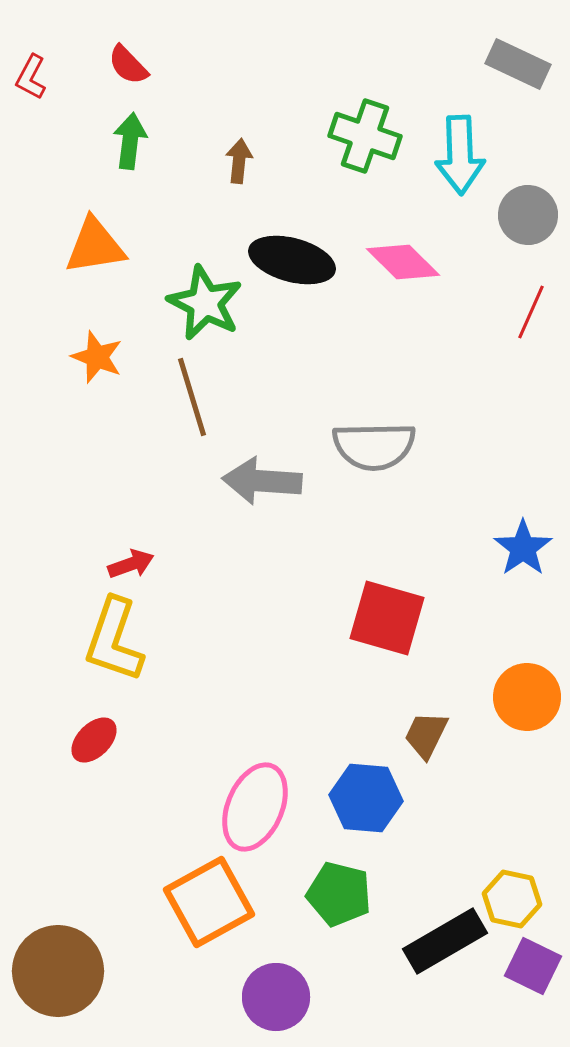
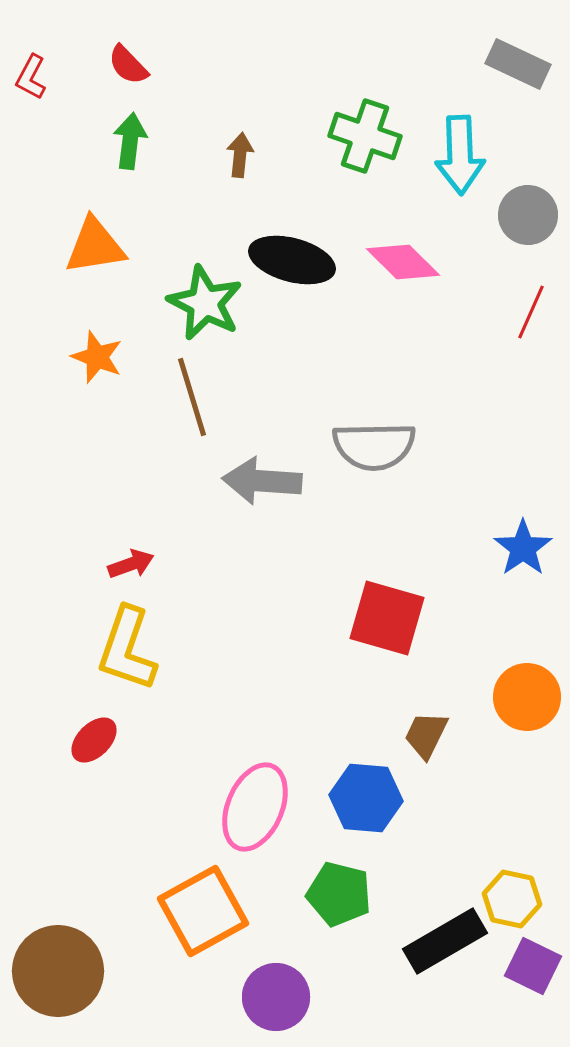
brown arrow: moved 1 px right, 6 px up
yellow L-shape: moved 13 px right, 9 px down
orange square: moved 6 px left, 9 px down
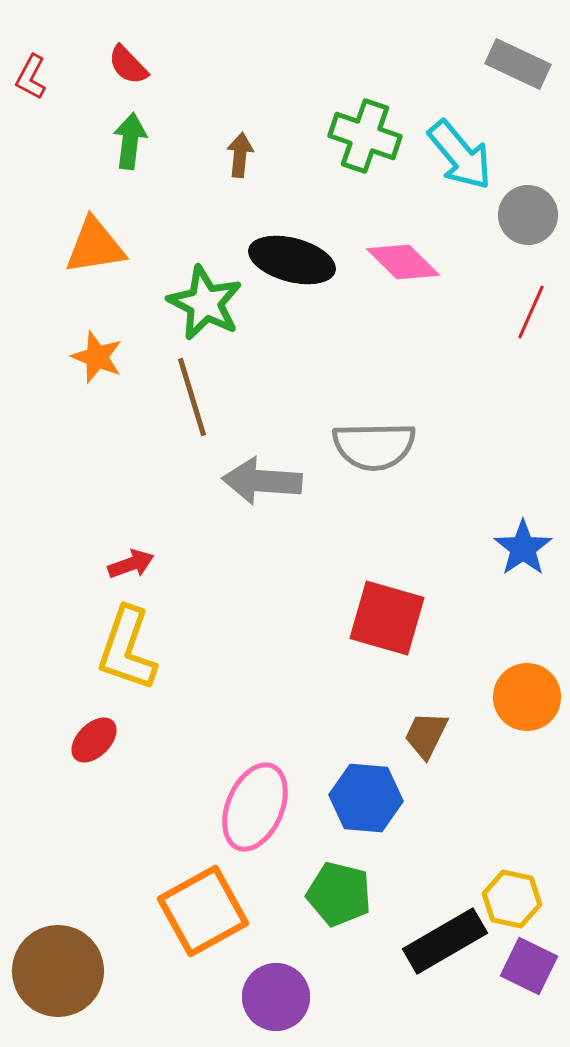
cyan arrow: rotated 38 degrees counterclockwise
purple square: moved 4 px left
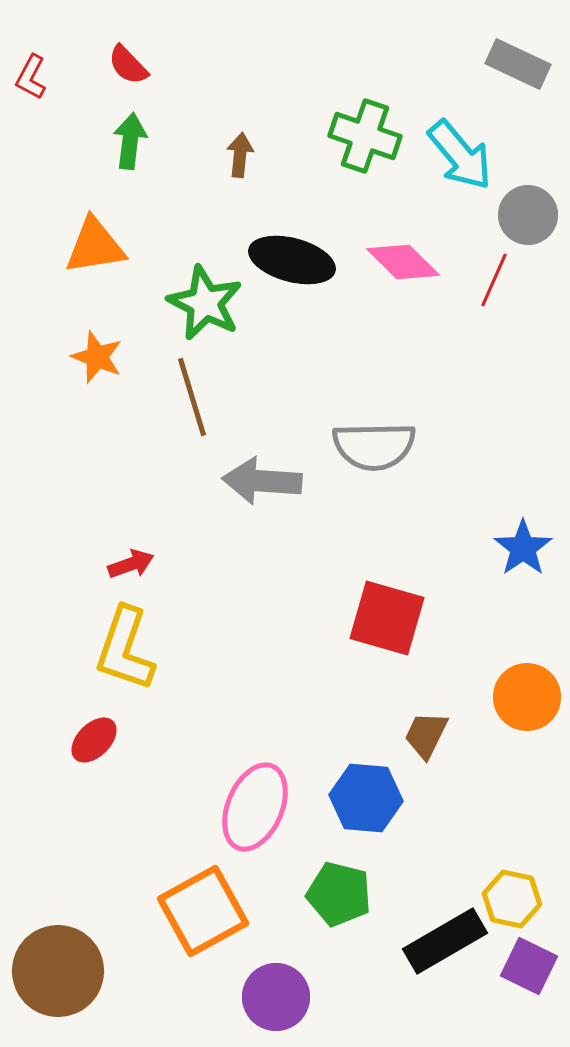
red line: moved 37 px left, 32 px up
yellow L-shape: moved 2 px left
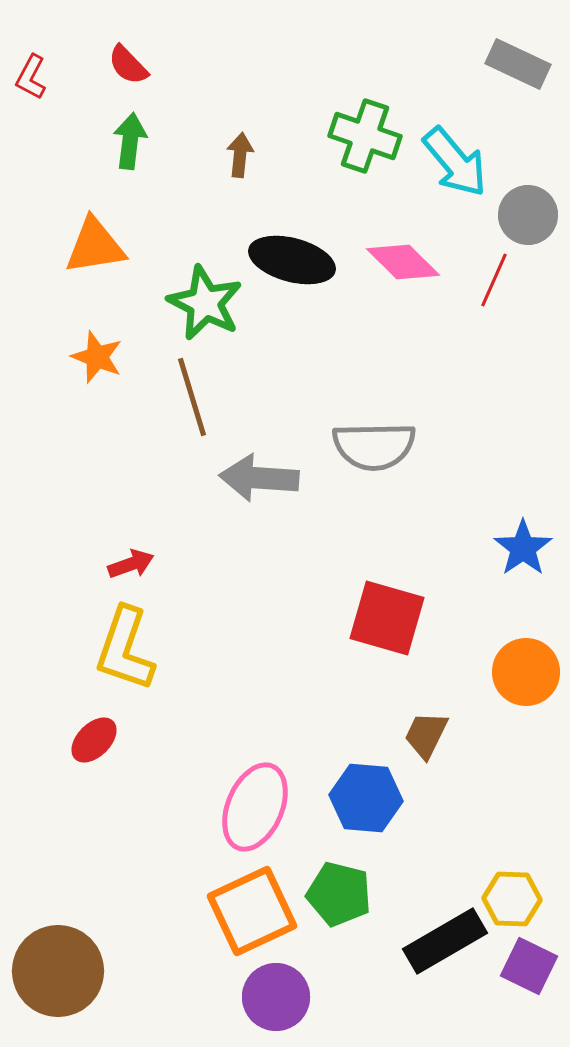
cyan arrow: moved 5 px left, 7 px down
gray arrow: moved 3 px left, 3 px up
orange circle: moved 1 px left, 25 px up
yellow hexagon: rotated 10 degrees counterclockwise
orange square: moved 49 px right; rotated 4 degrees clockwise
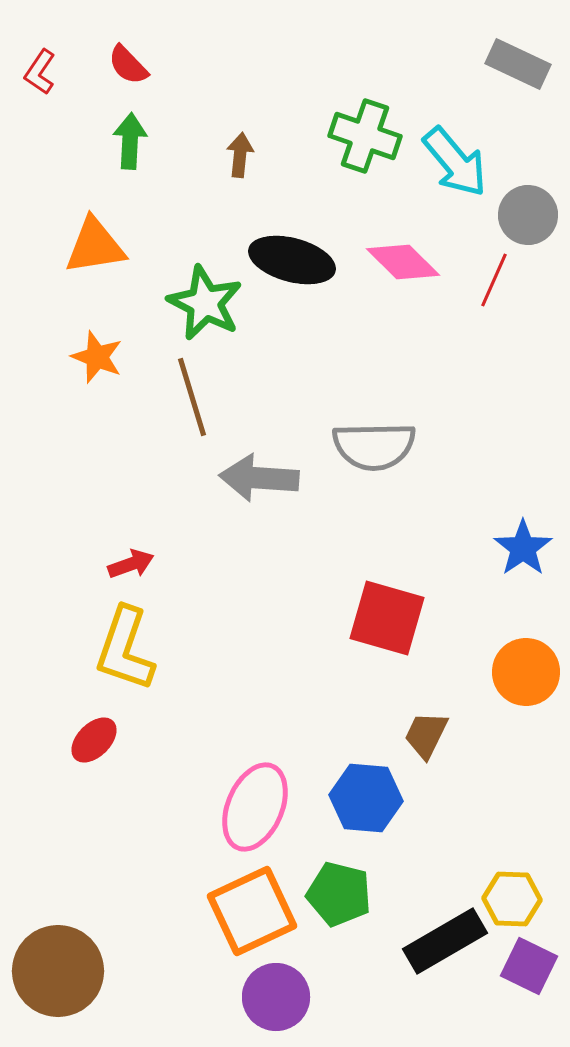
red L-shape: moved 9 px right, 5 px up; rotated 6 degrees clockwise
green arrow: rotated 4 degrees counterclockwise
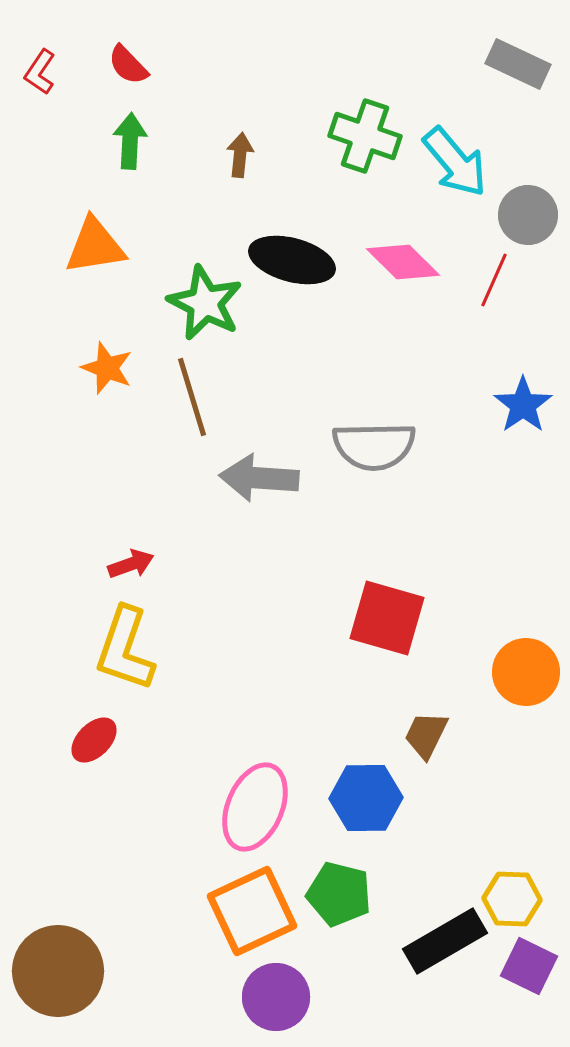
orange star: moved 10 px right, 11 px down
blue star: moved 143 px up
blue hexagon: rotated 6 degrees counterclockwise
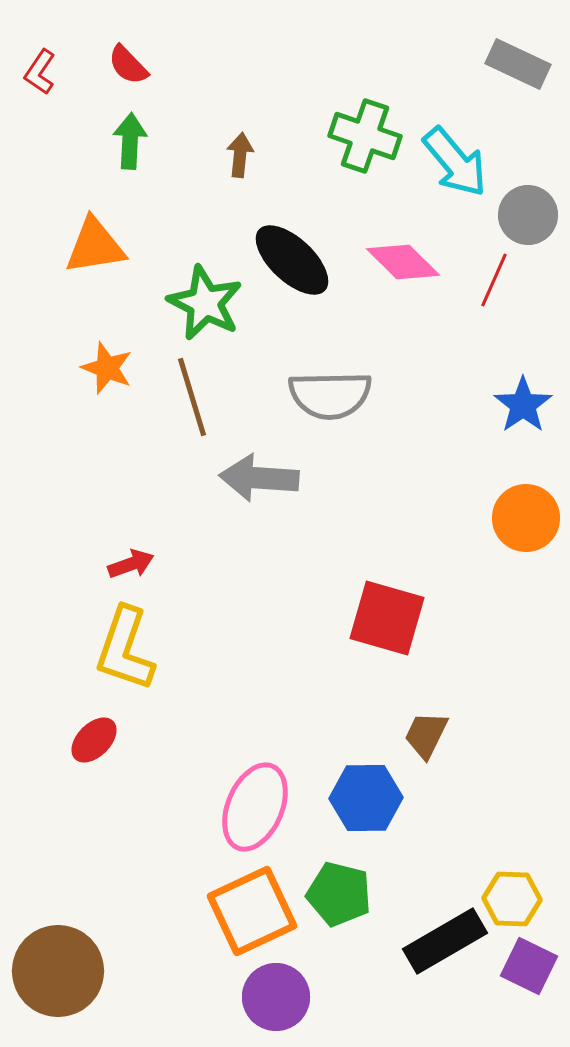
black ellipse: rotated 28 degrees clockwise
gray semicircle: moved 44 px left, 51 px up
orange circle: moved 154 px up
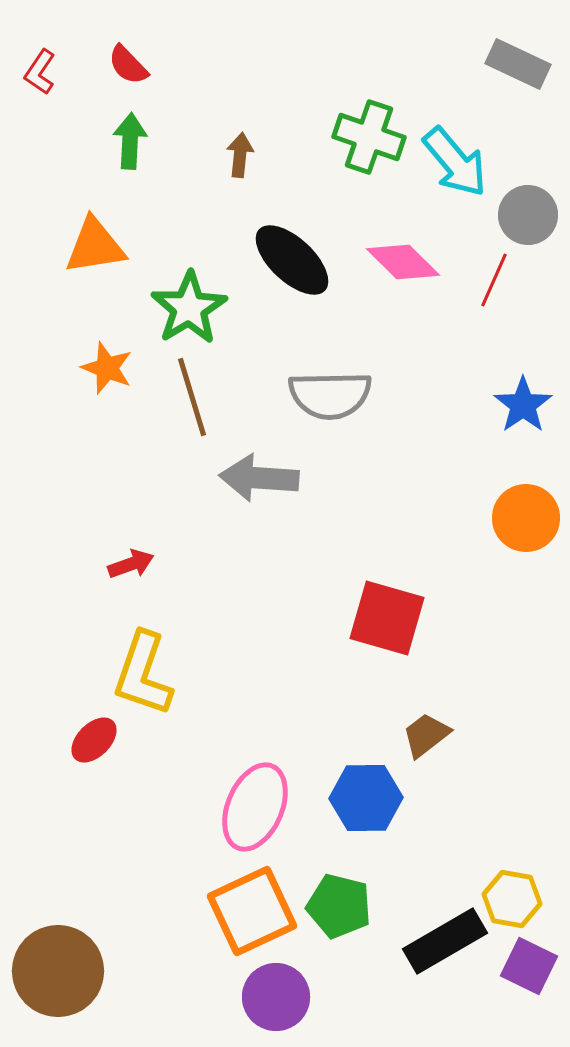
green cross: moved 4 px right, 1 px down
green star: moved 16 px left, 5 px down; rotated 14 degrees clockwise
yellow L-shape: moved 18 px right, 25 px down
brown trapezoid: rotated 26 degrees clockwise
green pentagon: moved 12 px down
yellow hexagon: rotated 8 degrees clockwise
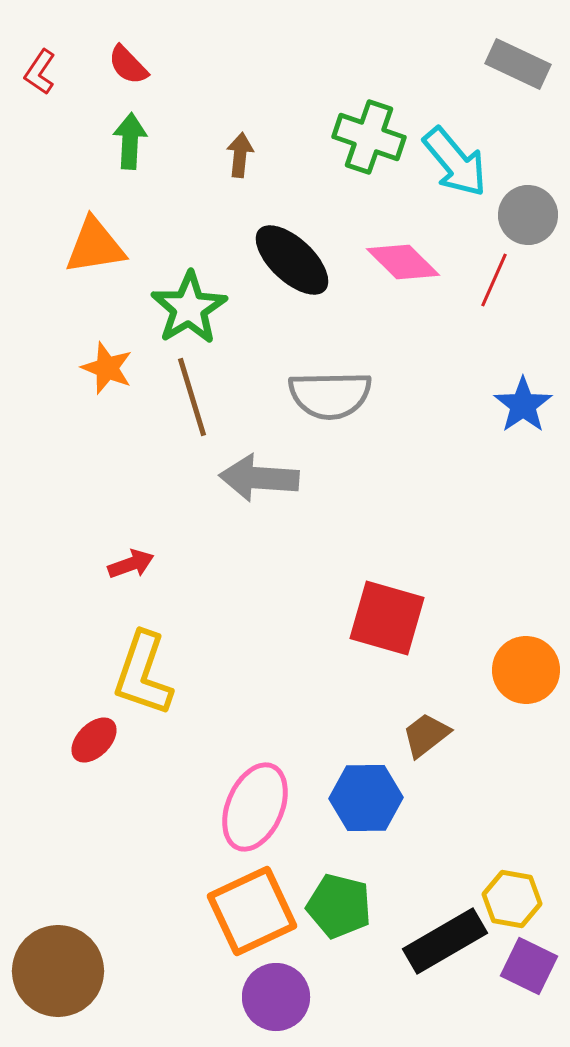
orange circle: moved 152 px down
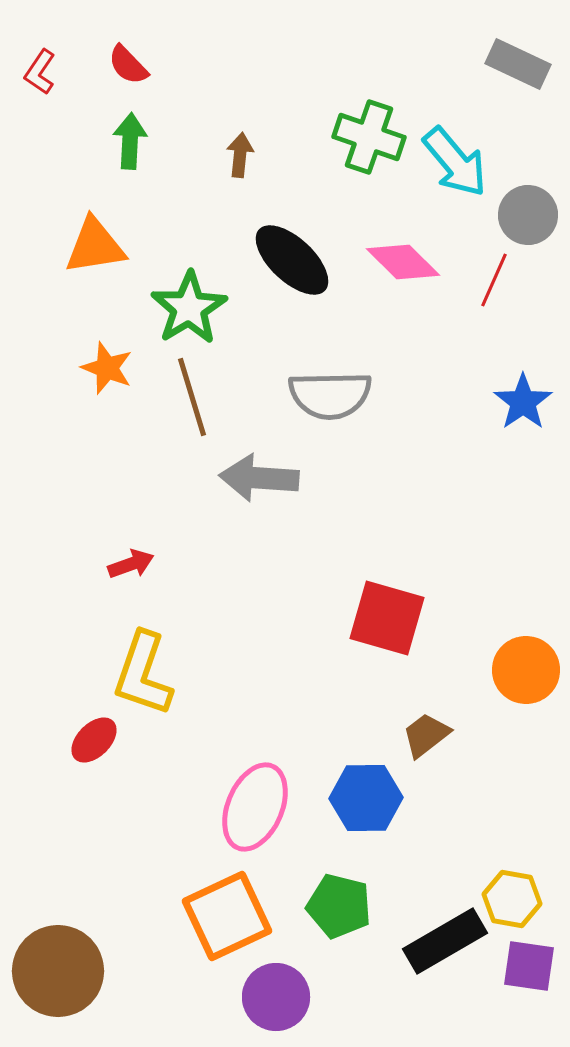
blue star: moved 3 px up
orange square: moved 25 px left, 5 px down
purple square: rotated 18 degrees counterclockwise
